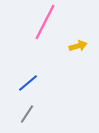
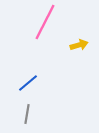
yellow arrow: moved 1 px right, 1 px up
gray line: rotated 24 degrees counterclockwise
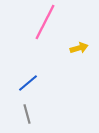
yellow arrow: moved 3 px down
gray line: rotated 24 degrees counterclockwise
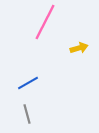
blue line: rotated 10 degrees clockwise
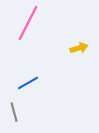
pink line: moved 17 px left, 1 px down
gray line: moved 13 px left, 2 px up
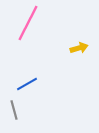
blue line: moved 1 px left, 1 px down
gray line: moved 2 px up
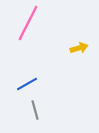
gray line: moved 21 px right
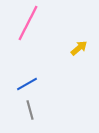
yellow arrow: rotated 24 degrees counterclockwise
gray line: moved 5 px left
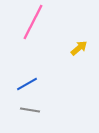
pink line: moved 5 px right, 1 px up
gray line: rotated 66 degrees counterclockwise
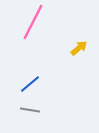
blue line: moved 3 px right; rotated 10 degrees counterclockwise
